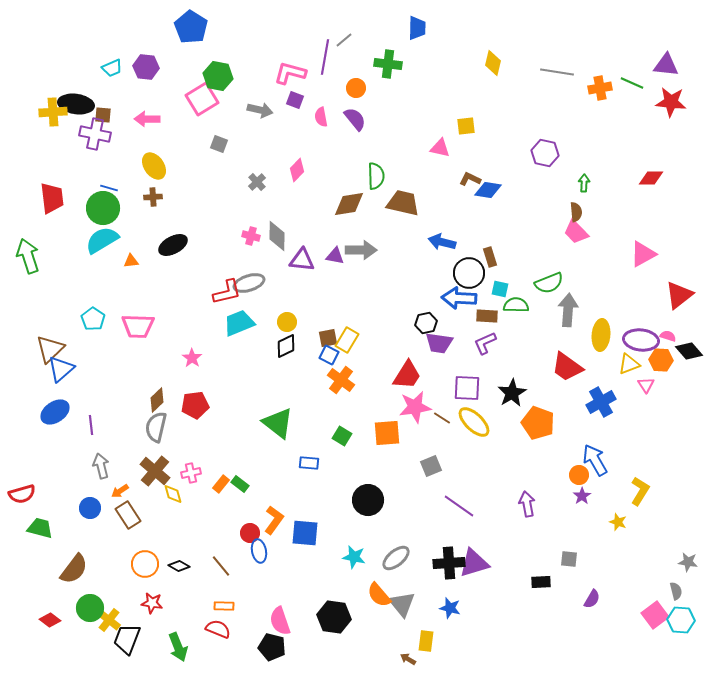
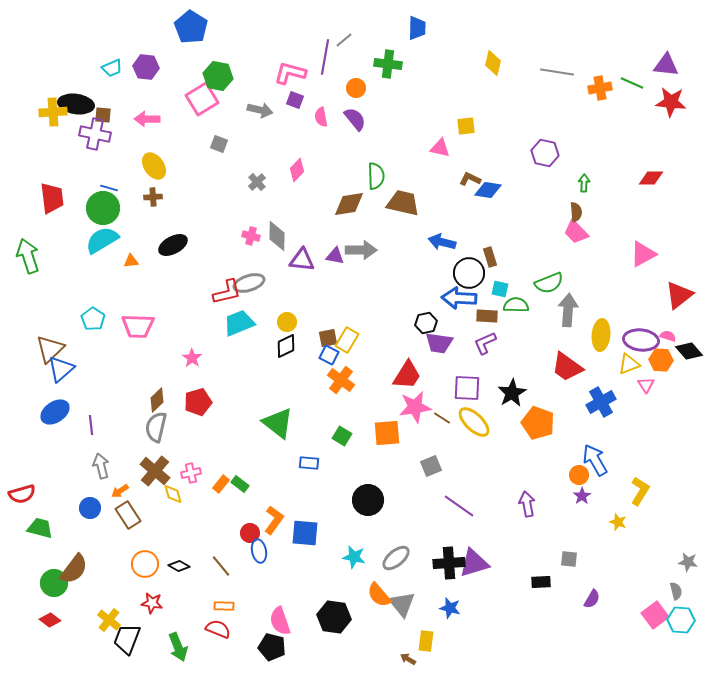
red pentagon at (195, 405): moved 3 px right, 3 px up; rotated 8 degrees counterclockwise
green circle at (90, 608): moved 36 px left, 25 px up
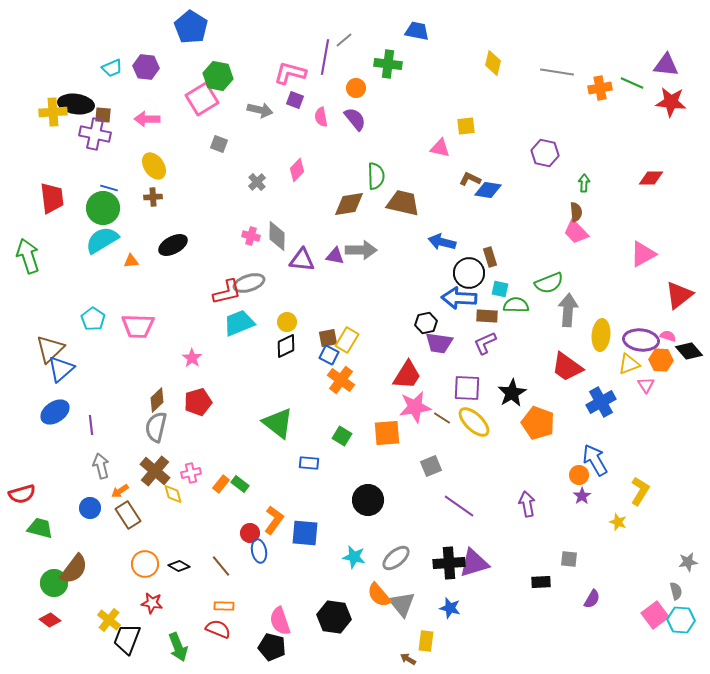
blue trapezoid at (417, 28): moved 3 px down; rotated 80 degrees counterclockwise
gray star at (688, 562): rotated 18 degrees counterclockwise
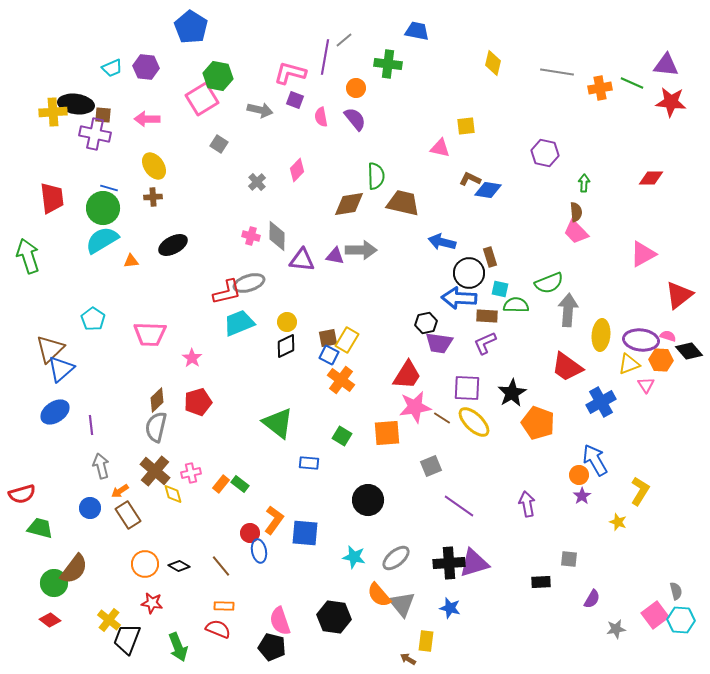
gray square at (219, 144): rotated 12 degrees clockwise
pink trapezoid at (138, 326): moved 12 px right, 8 px down
gray star at (688, 562): moved 72 px left, 67 px down
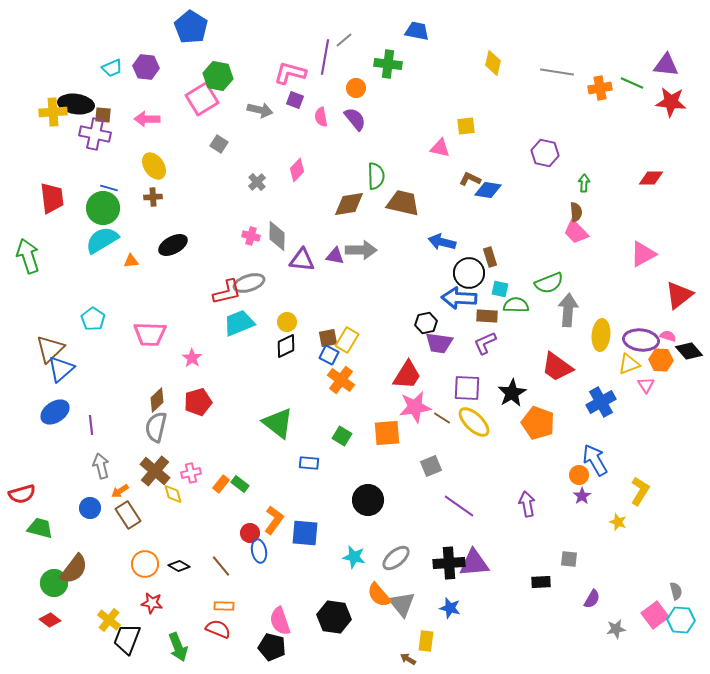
red trapezoid at (567, 367): moved 10 px left
purple triangle at (474, 563): rotated 12 degrees clockwise
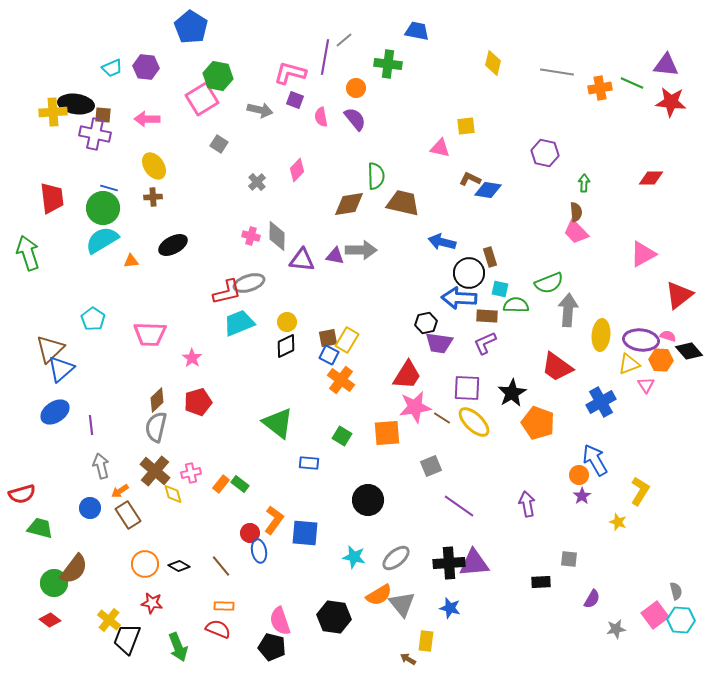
green arrow at (28, 256): moved 3 px up
orange semicircle at (379, 595): rotated 80 degrees counterclockwise
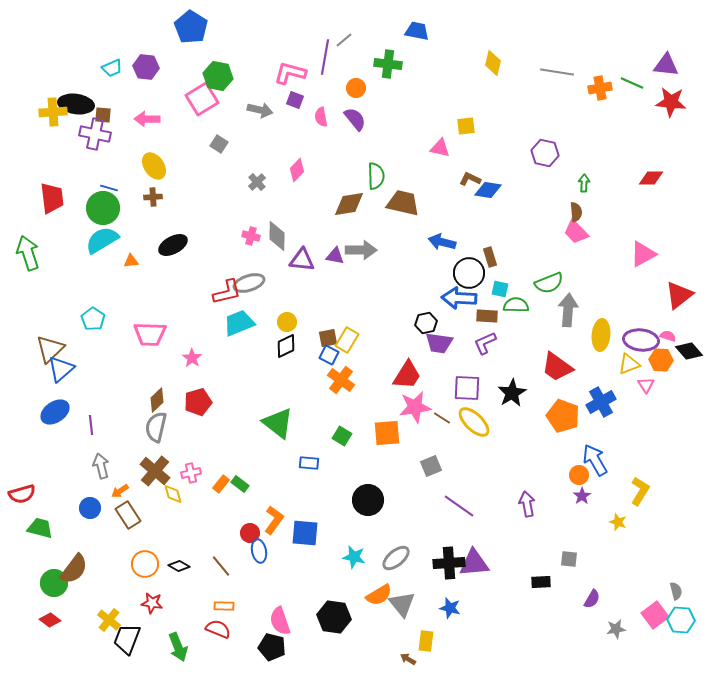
orange pentagon at (538, 423): moved 25 px right, 7 px up
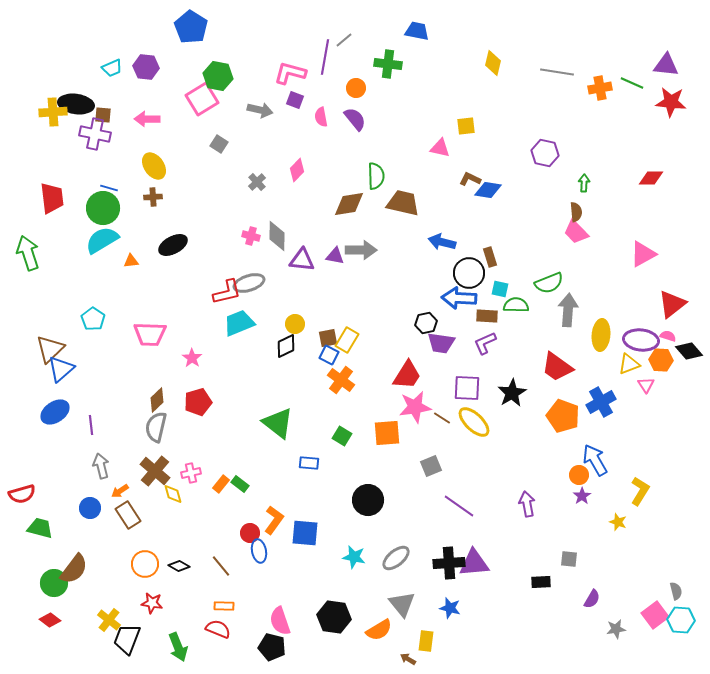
red triangle at (679, 295): moved 7 px left, 9 px down
yellow circle at (287, 322): moved 8 px right, 2 px down
purple trapezoid at (439, 343): moved 2 px right
orange semicircle at (379, 595): moved 35 px down
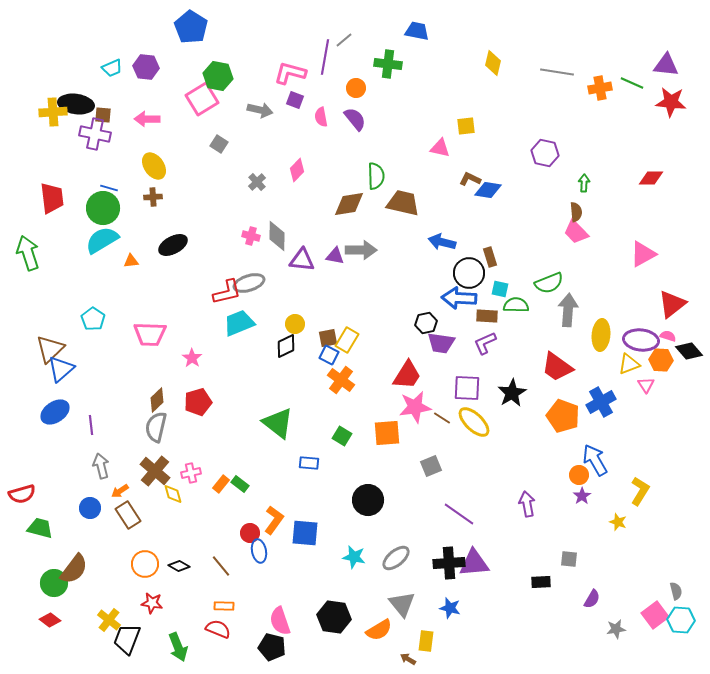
purple line at (459, 506): moved 8 px down
